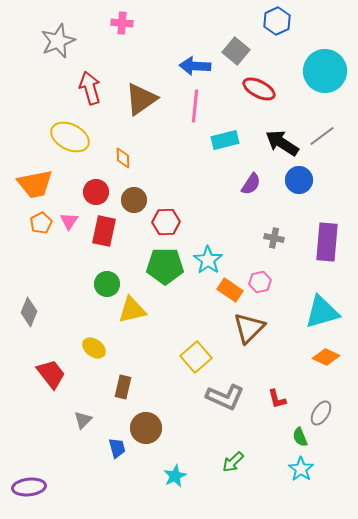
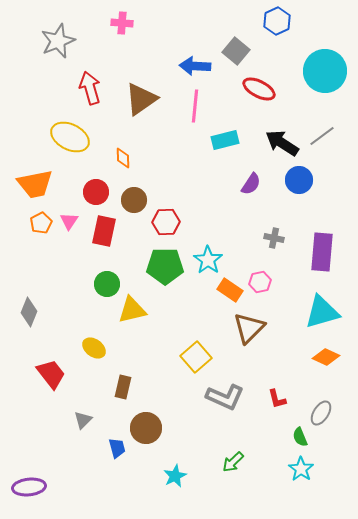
purple rectangle at (327, 242): moved 5 px left, 10 px down
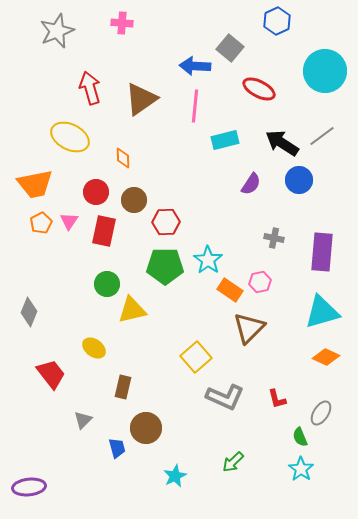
gray star at (58, 41): moved 1 px left, 10 px up
gray square at (236, 51): moved 6 px left, 3 px up
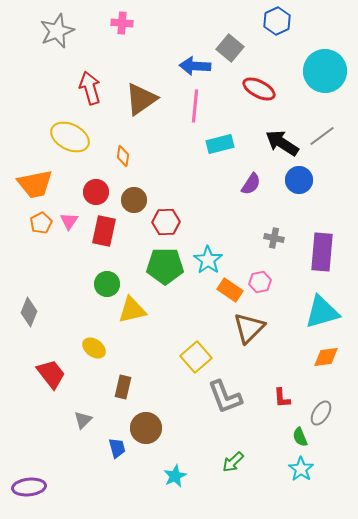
cyan rectangle at (225, 140): moved 5 px left, 4 px down
orange diamond at (123, 158): moved 2 px up; rotated 10 degrees clockwise
orange diamond at (326, 357): rotated 32 degrees counterclockwise
gray L-shape at (225, 397): rotated 45 degrees clockwise
red L-shape at (277, 399): moved 5 px right, 1 px up; rotated 10 degrees clockwise
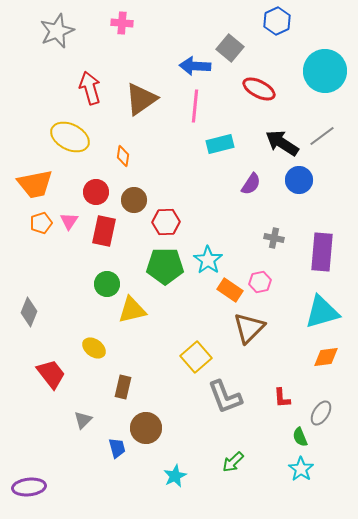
orange pentagon at (41, 223): rotated 10 degrees clockwise
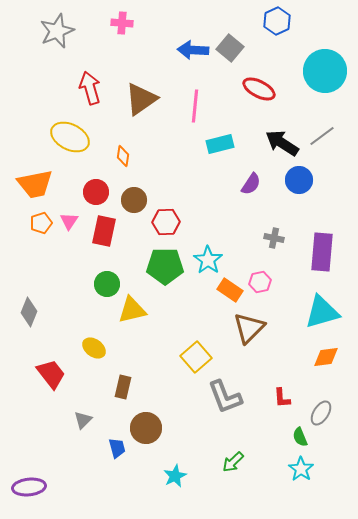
blue arrow at (195, 66): moved 2 px left, 16 px up
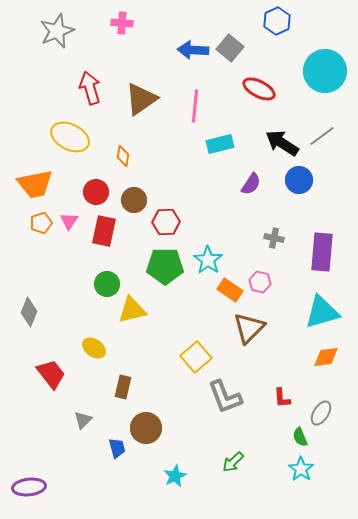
pink hexagon at (260, 282): rotated 25 degrees clockwise
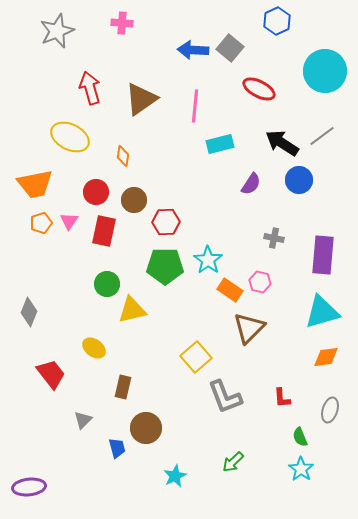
purple rectangle at (322, 252): moved 1 px right, 3 px down
gray ellipse at (321, 413): moved 9 px right, 3 px up; rotated 15 degrees counterclockwise
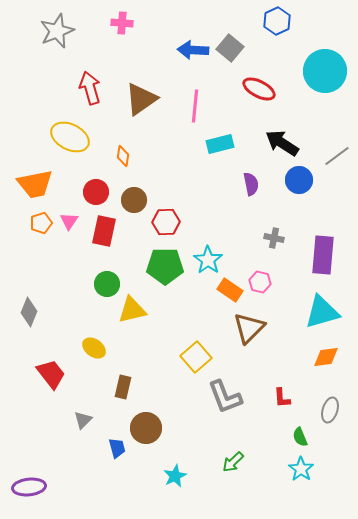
gray line at (322, 136): moved 15 px right, 20 px down
purple semicircle at (251, 184): rotated 45 degrees counterclockwise
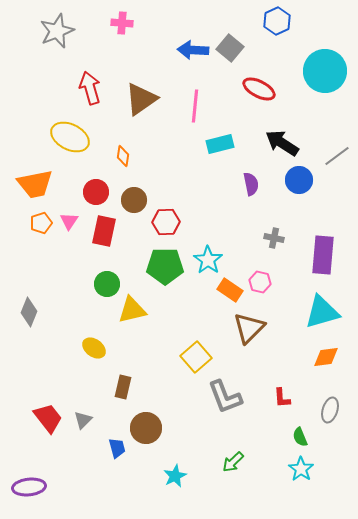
red trapezoid at (51, 374): moved 3 px left, 44 px down
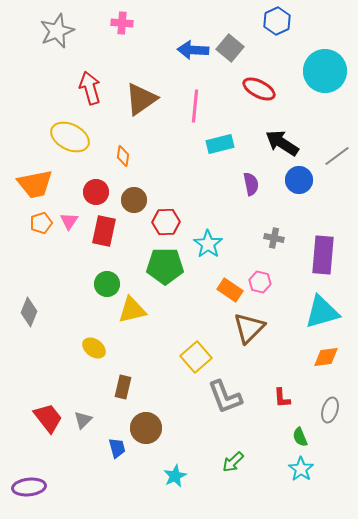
cyan star at (208, 260): moved 16 px up
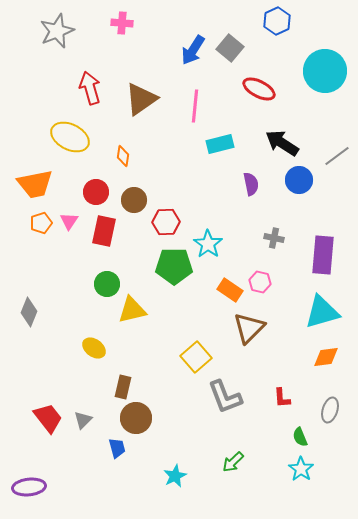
blue arrow at (193, 50): rotated 60 degrees counterclockwise
green pentagon at (165, 266): moved 9 px right
brown circle at (146, 428): moved 10 px left, 10 px up
